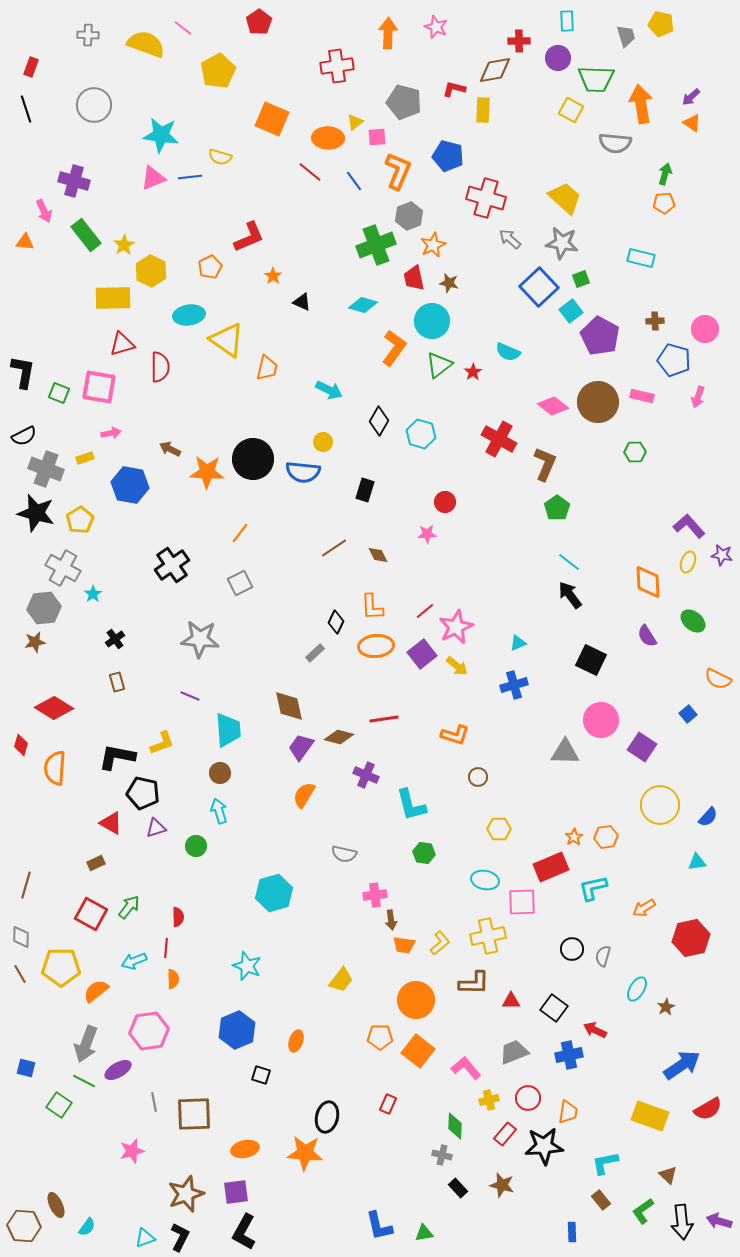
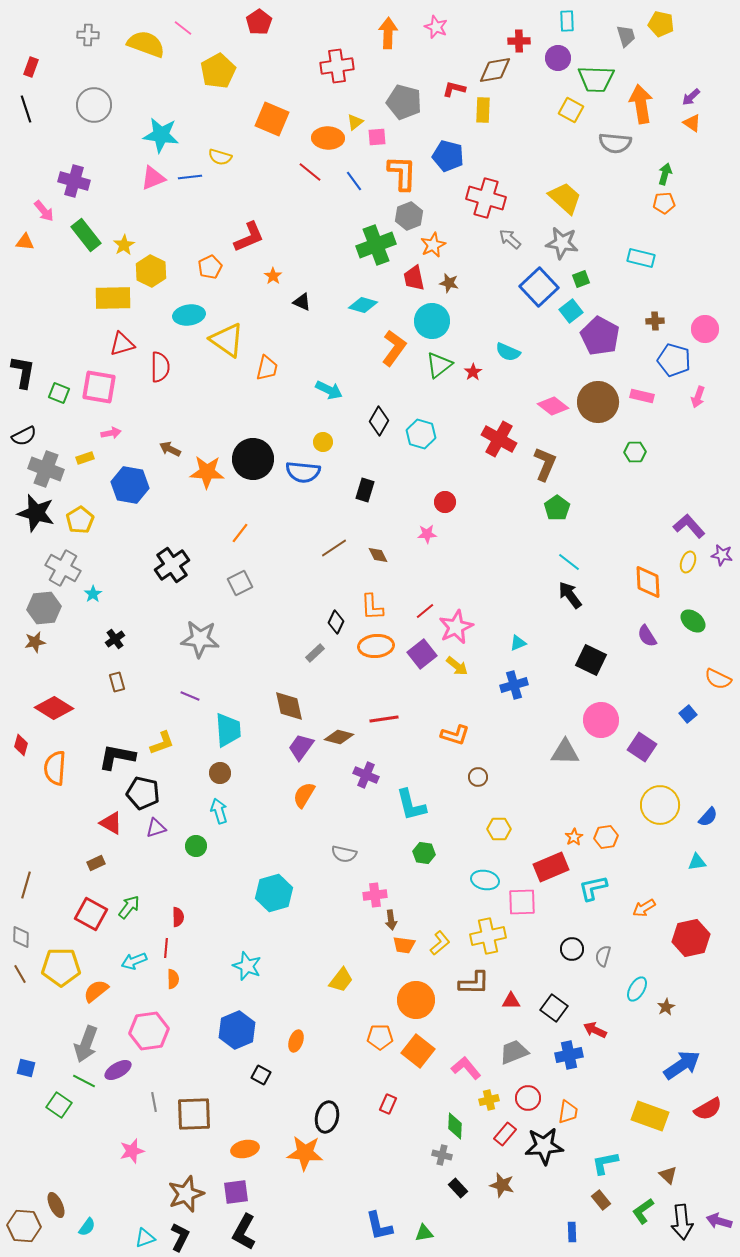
orange L-shape at (398, 171): moved 4 px right, 2 px down; rotated 21 degrees counterclockwise
pink arrow at (44, 211): rotated 15 degrees counterclockwise
black square at (261, 1075): rotated 12 degrees clockwise
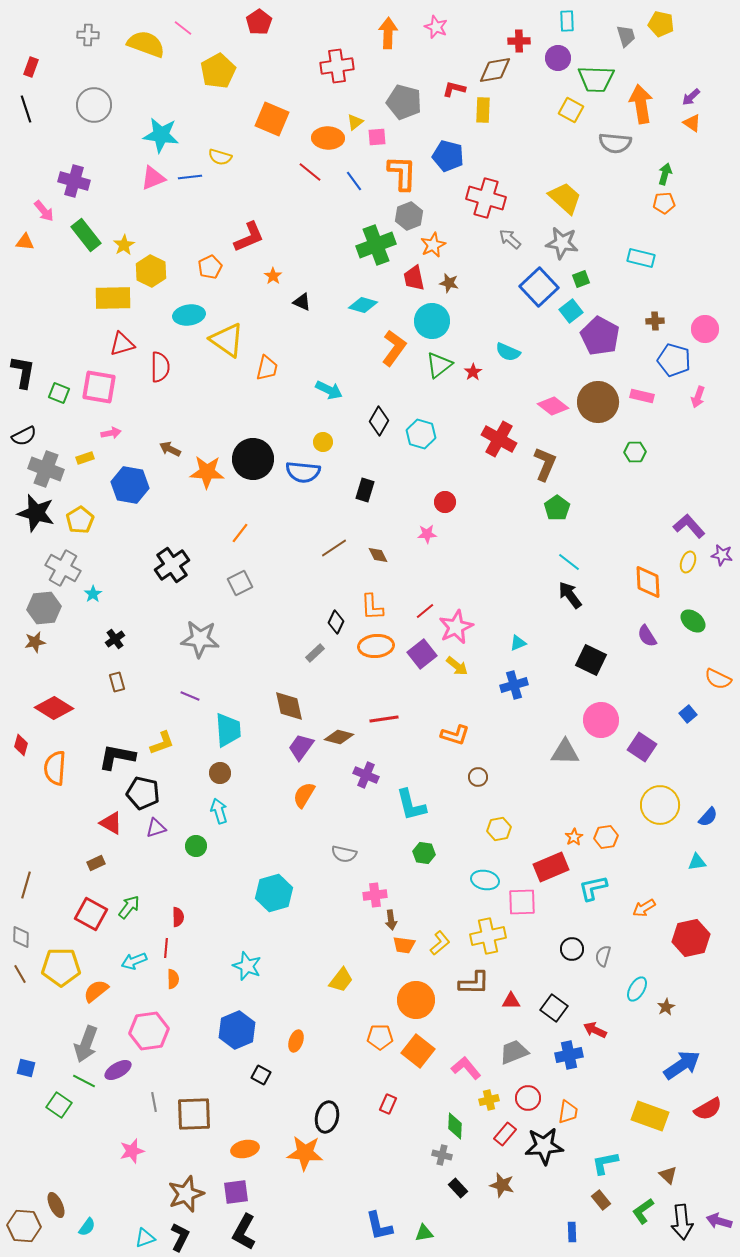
yellow hexagon at (499, 829): rotated 10 degrees counterclockwise
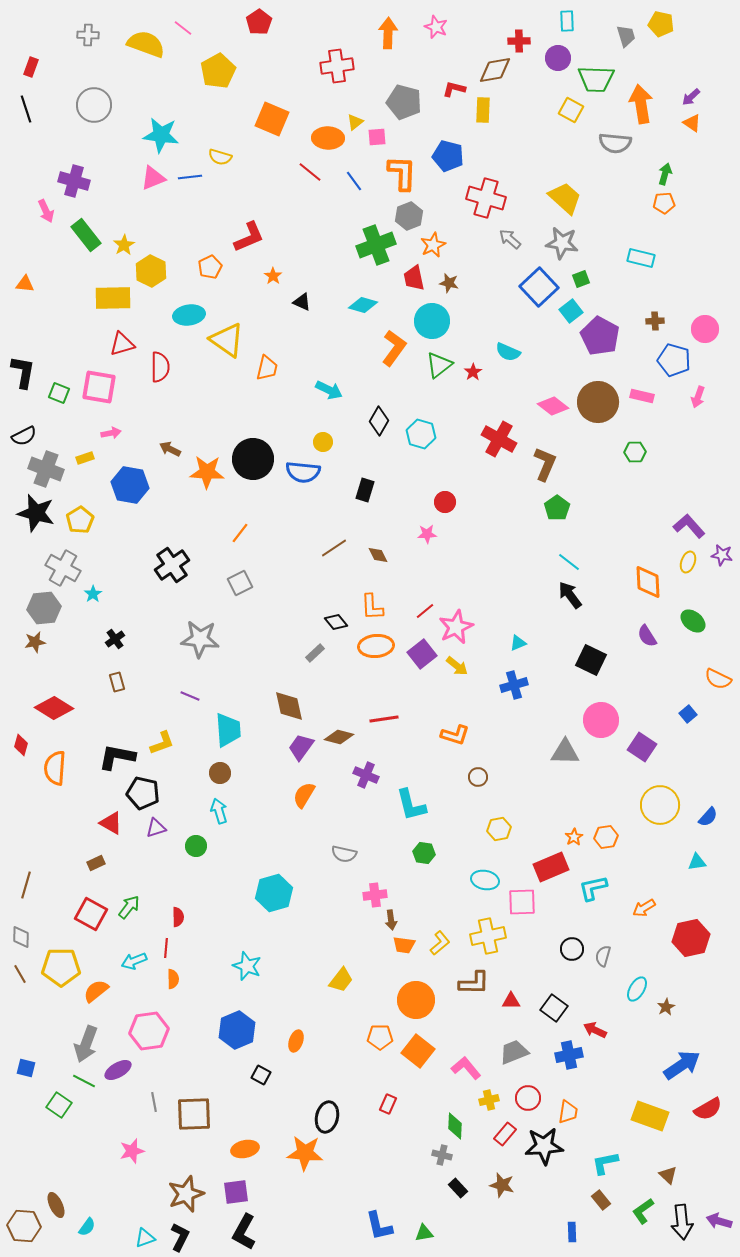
pink arrow at (44, 211): moved 2 px right; rotated 15 degrees clockwise
orange triangle at (25, 242): moved 42 px down
black diamond at (336, 622): rotated 65 degrees counterclockwise
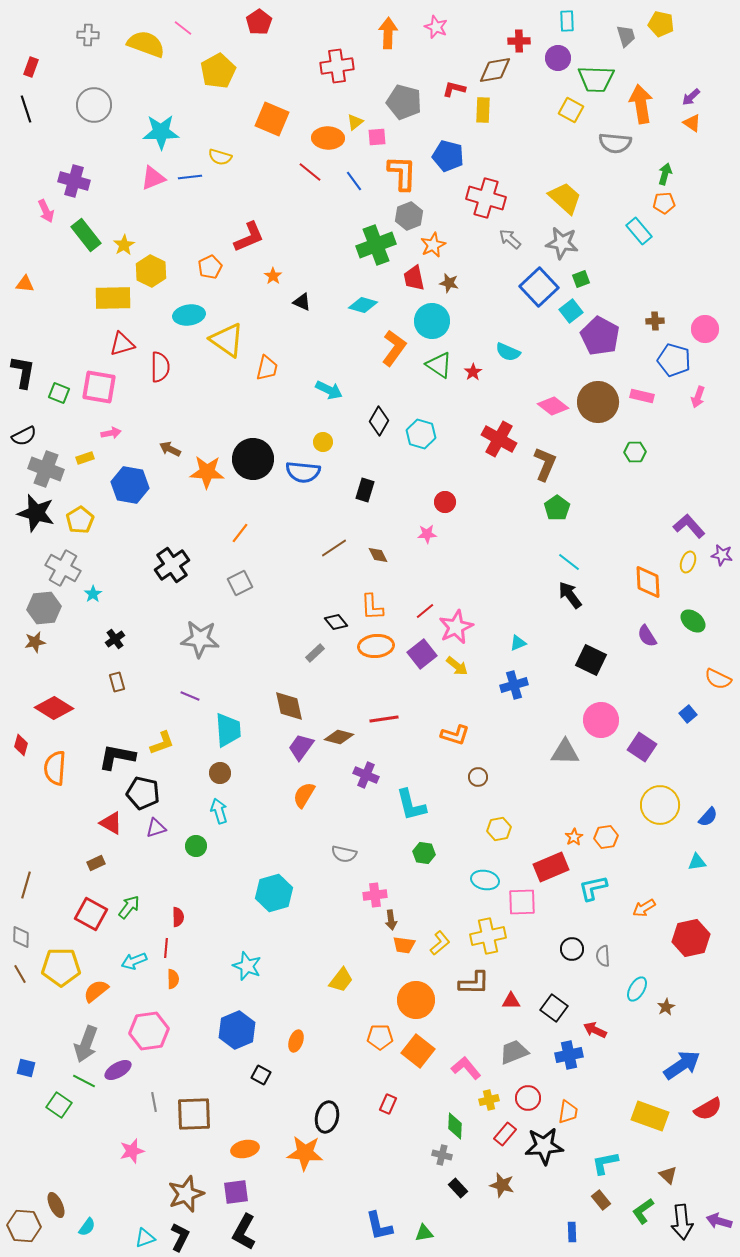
cyan star at (161, 135): moved 3 px up; rotated 9 degrees counterclockwise
cyan rectangle at (641, 258): moved 2 px left, 27 px up; rotated 36 degrees clockwise
green triangle at (439, 365): rotated 48 degrees counterclockwise
gray semicircle at (603, 956): rotated 20 degrees counterclockwise
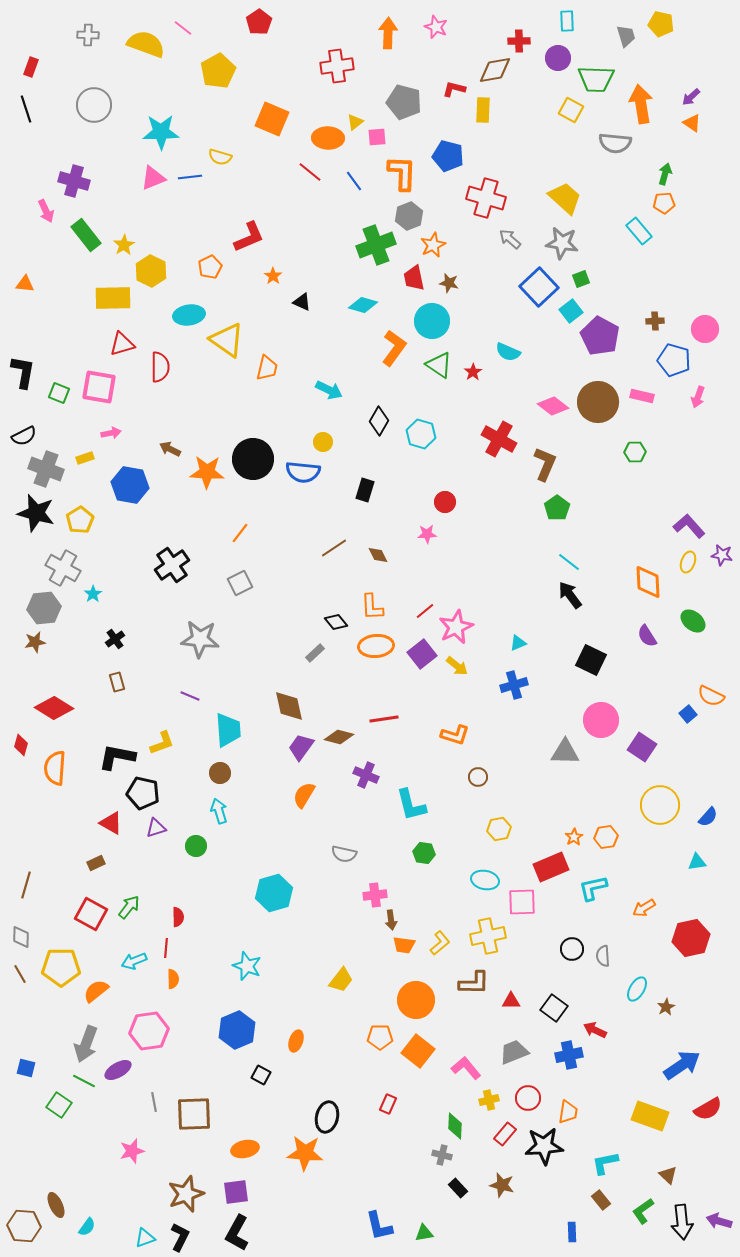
orange semicircle at (718, 679): moved 7 px left, 17 px down
black L-shape at (244, 1232): moved 7 px left, 1 px down
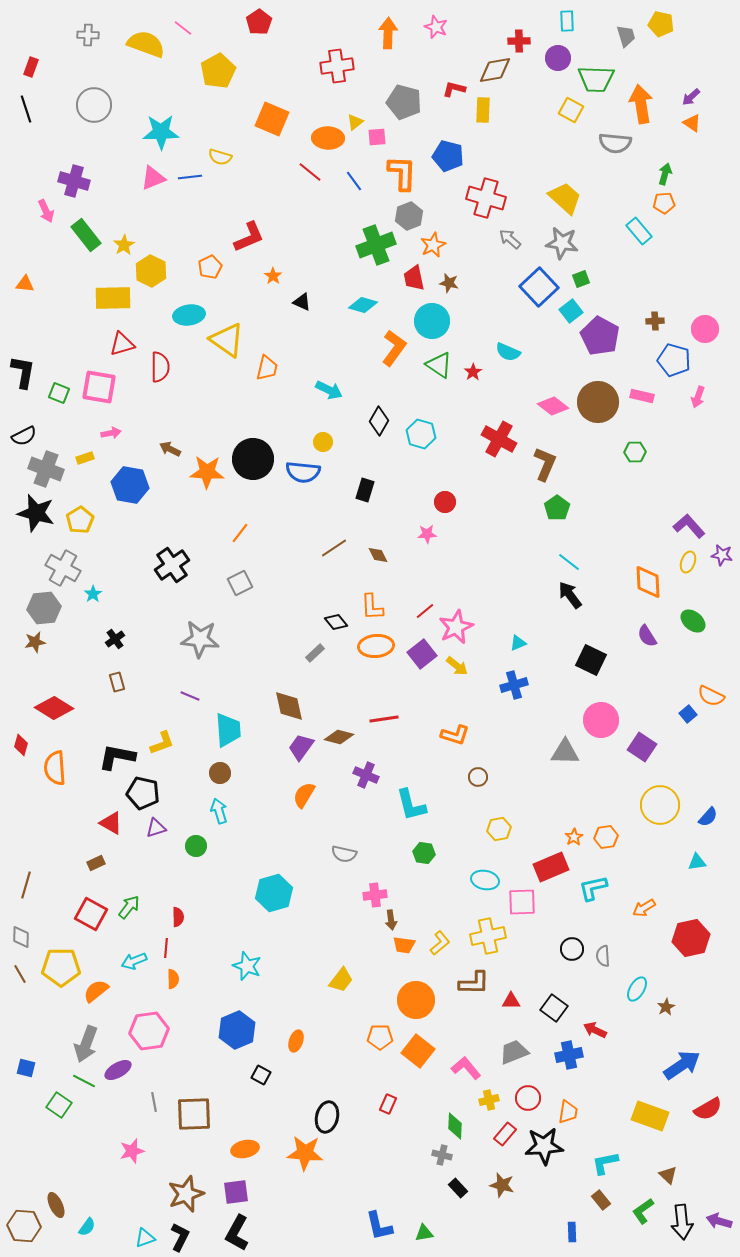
orange semicircle at (55, 768): rotated 8 degrees counterclockwise
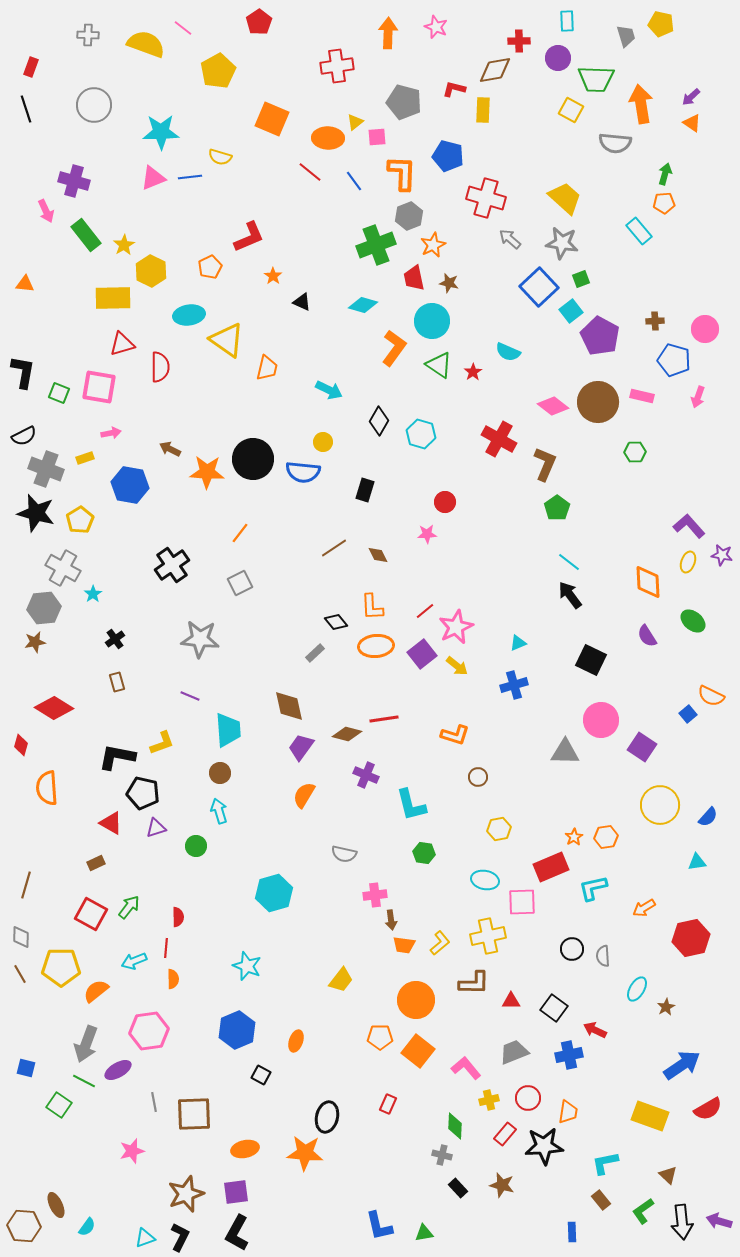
brown diamond at (339, 737): moved 8 px right, 3 px up
orange semicircle at (55, 768): moved 8 px left, 20 px down
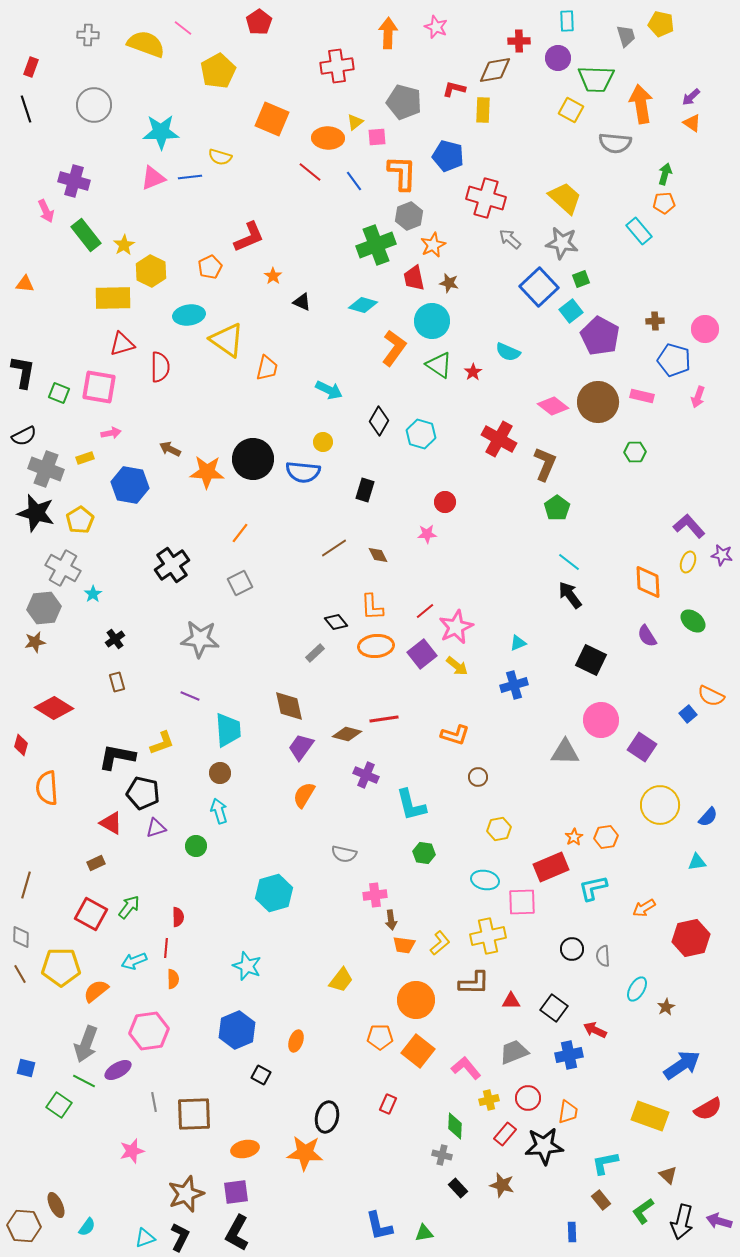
black arrow at (682, 1222): rotated 20 degrees clockwise
